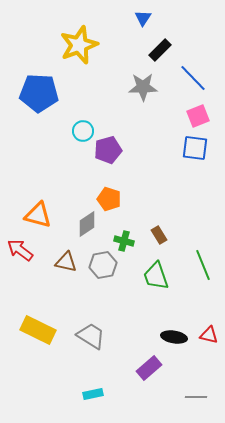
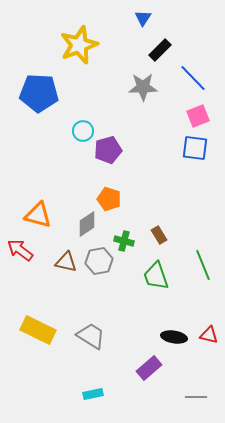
gray hexagon: moved 4 px left, 4 px up
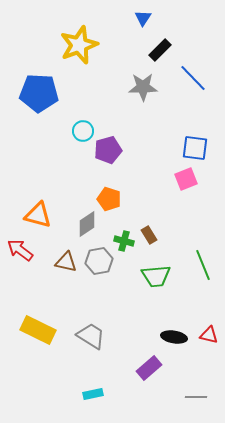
pink square: moved 12 px left, 63 px down
brown rectangle: moved 10 px left
green trapezoid: rotated 76 degrees counterclockwise
